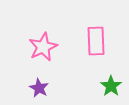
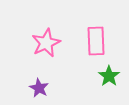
pink star: moved 3 px right, 4 px up
green star: moved 2 px left, 10 px up
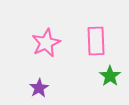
green star: moved 1 px right
purple star: rotated 12 degrees clockwise
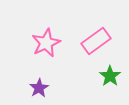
pink rectangle: rotated 56 degrees clockwise
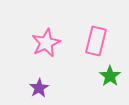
pink rectangle: rotated 40 degrees counterclockwise
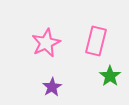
purple star: moved 13 px right, 1 px up
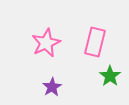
pink rectangle: moved 1 px left, 1 px down
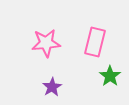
pink star: rotated 20 degrees clockwise
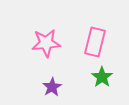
green star: moved 8 px left, 1 px down
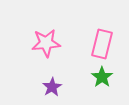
pink rectangle: moved 7 px right, 2 px down
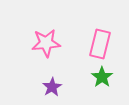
pink rectangle: moved 2 px left
